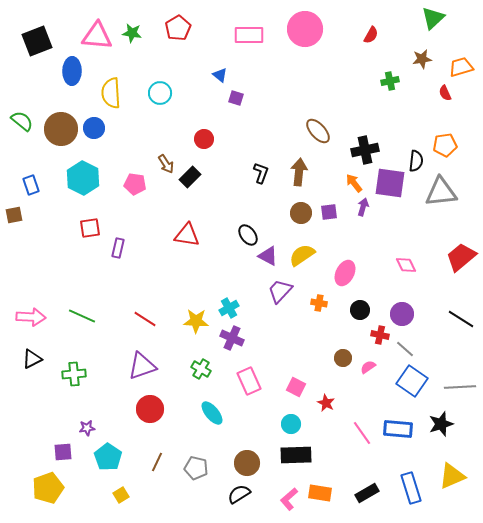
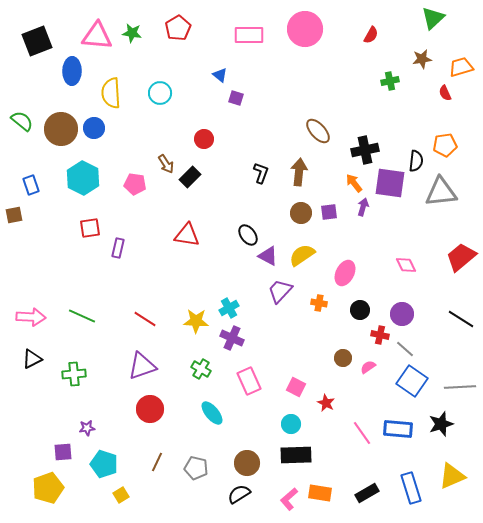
cyan pentagon at (108, 457): moved 4 px left, 7 px down; rotated 16 degrees counterclockwise
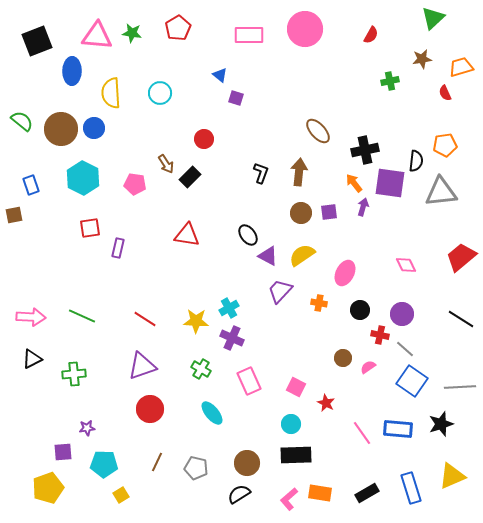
cyan pentagon at (104, 464): rotated 16 degrees counterclockwise
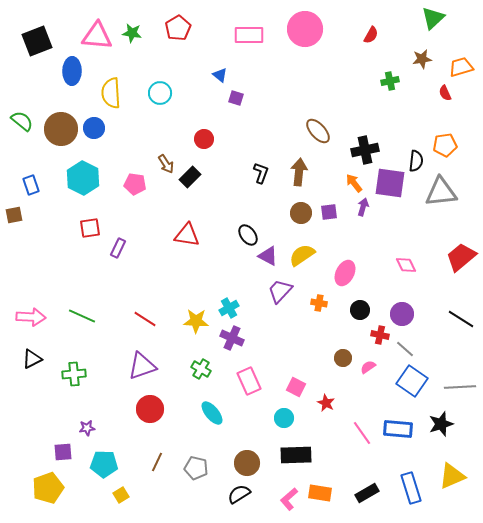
purple rectangle at (118, 248): rotated 12 degrees clockwise
cyan circle at (291, 424): moved 7 px left, 6 px up
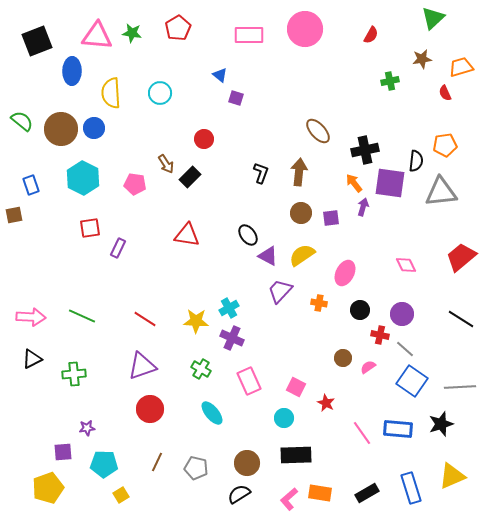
purple square at (329, 212): moved 2 px right, 6 px down
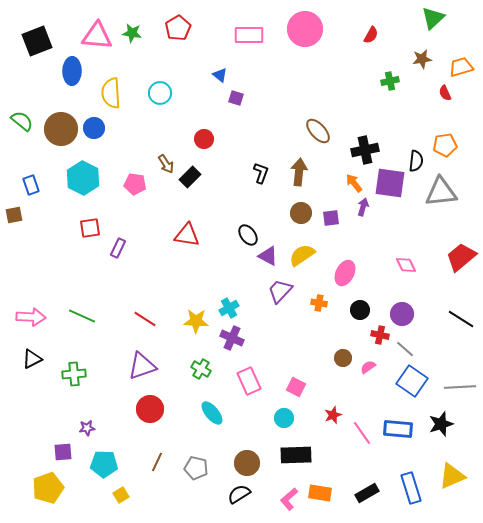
red star at (326, 403): moved 7 px right, 12 px down; rotated 24 degrees clockwise
